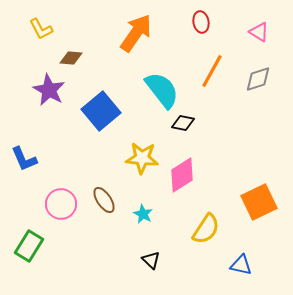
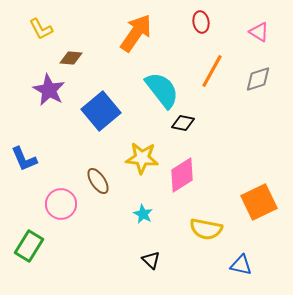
brown ellipse: moved 6 px left, 19 px up
yellow semicircle: rotated 68 degrees clockwise
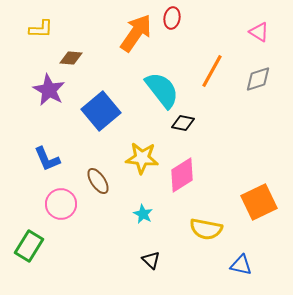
red ellipse: moved 29 px left, 4 px up; rotated 20 degrees clockwise
yellow L-shape: rotated 60 degrees counterclockwise
blue L-shape: moved 23 px right
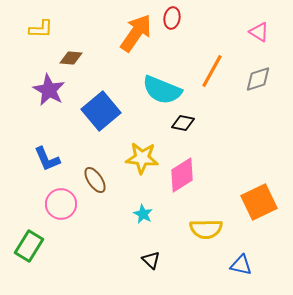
cyan semicircle: rotated 150 degrees clockwise
brown ellipse: moved 3 px left, 1 px up
yellow semicircle: rotated 12 degrees counterclockwise
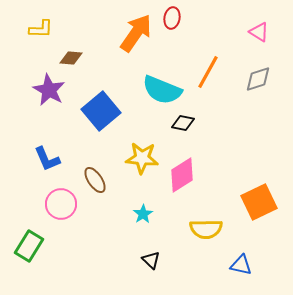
orange line: moved 4 px left, 1 px down
cyan star: rotated 12 degrees clockwise
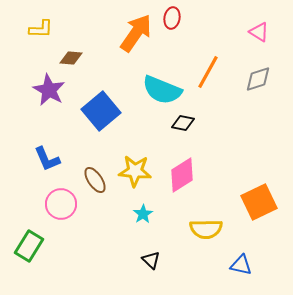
yellow star: moved 7 px left, 13 px down
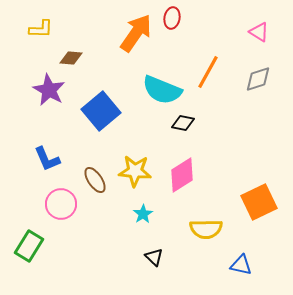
black triangle: moved 3 px right, 3 px up
